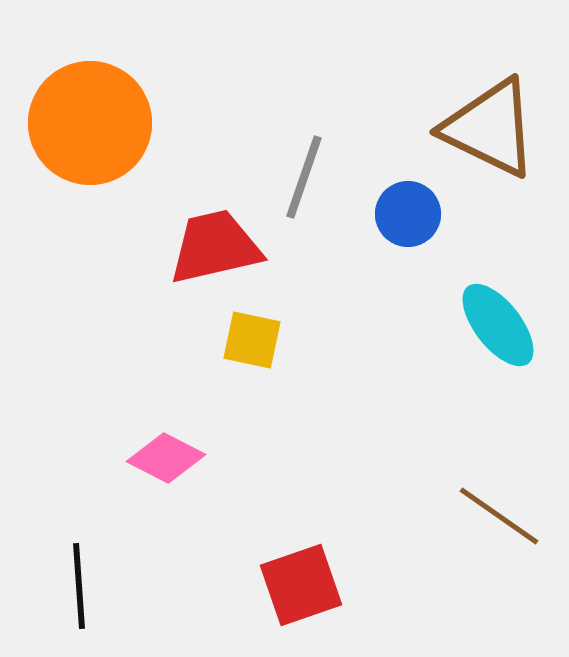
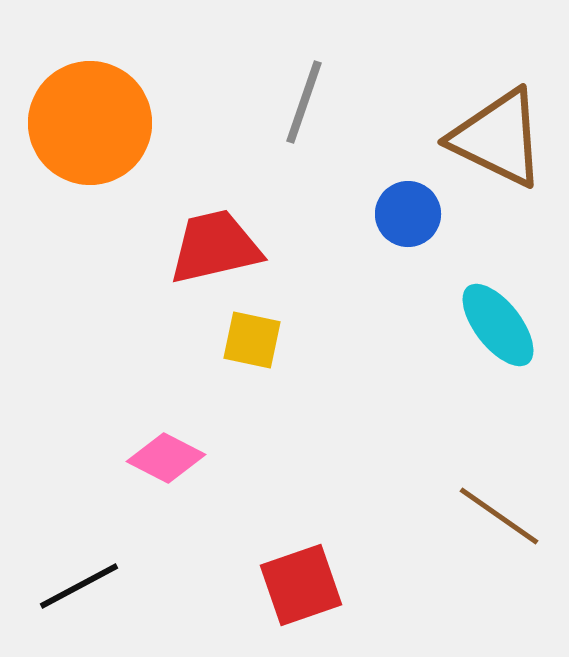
brown triangle: moved 8 px right, 10 px down
gray line: moved 75 px up
black line: rotated 66 degrees clockwise
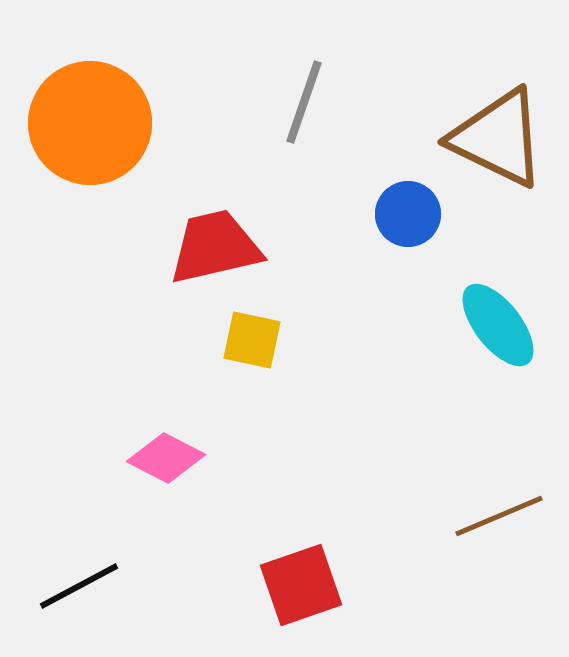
brown line: rotated 58 degrees counterclockwise
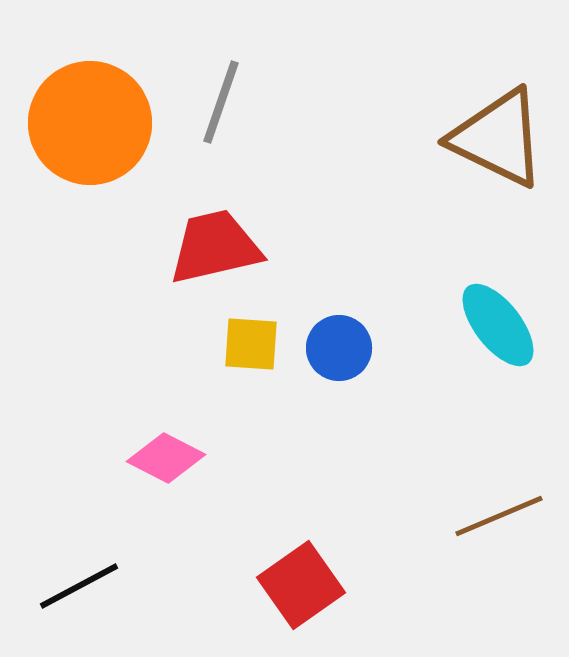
gray line: moved 83 px left
blue circle: moved 69 px left, 134 px down
yellow square: moved 1 px left, 4 px down; rotated 8 degrees counterclockwise
red square: rotated 16 degrees counterclockwise
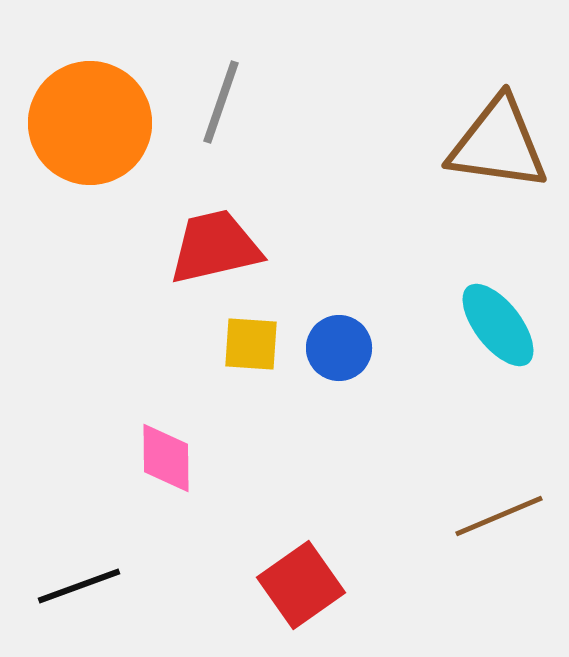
brown triangle: moved 6 px down; rotated 18 degrees counterclockwise
pink diamond: rotated 62 degrees clockwise
black line: rotated 8 degrees clockwise
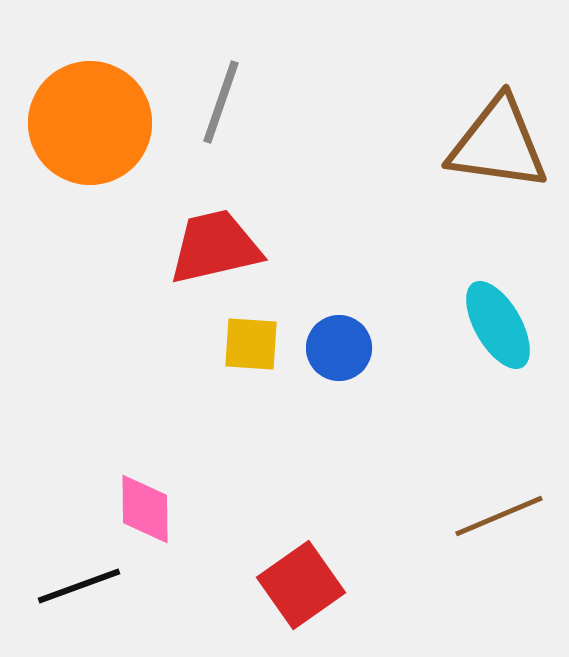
cyan ellipse: rotated 8 degrees clockwise
pink diamond: moved 21 px left, 51 px down
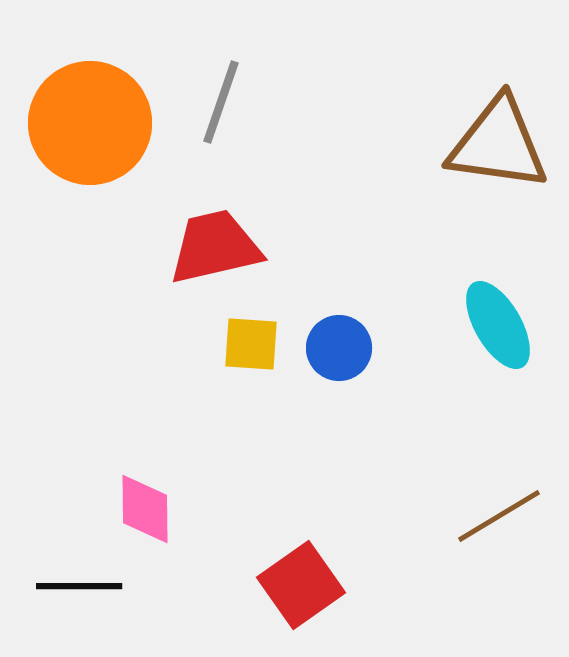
brown line: rotated 8 degrees counterclockwise
black line: rotated 20 degrees clockwise
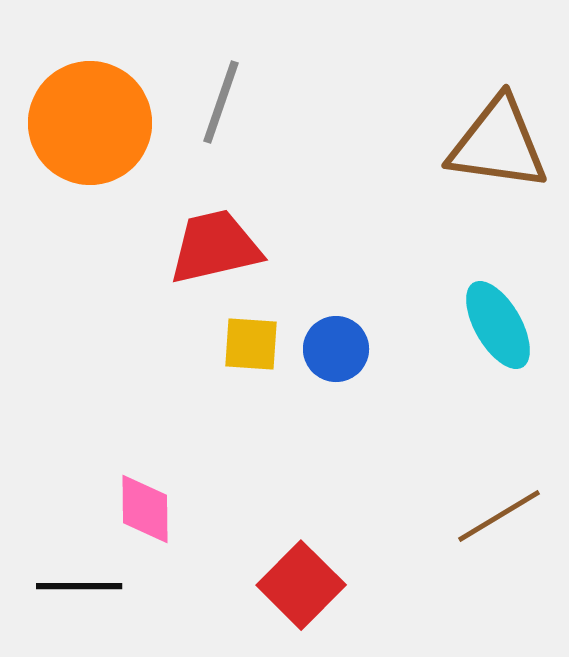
blue circle: moved 3 px left, 1 px down
red square: rotated 10 degrees counterclockwise
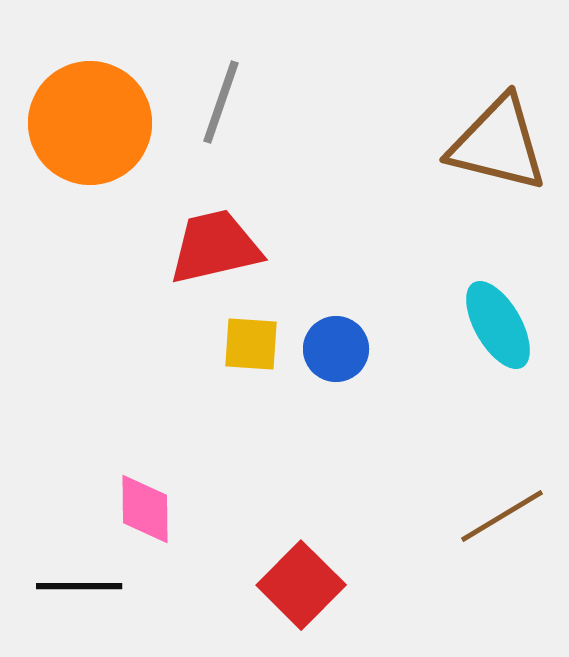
brown triangle: rotated 6 degrees clockwise
brown line: moved 3 px right
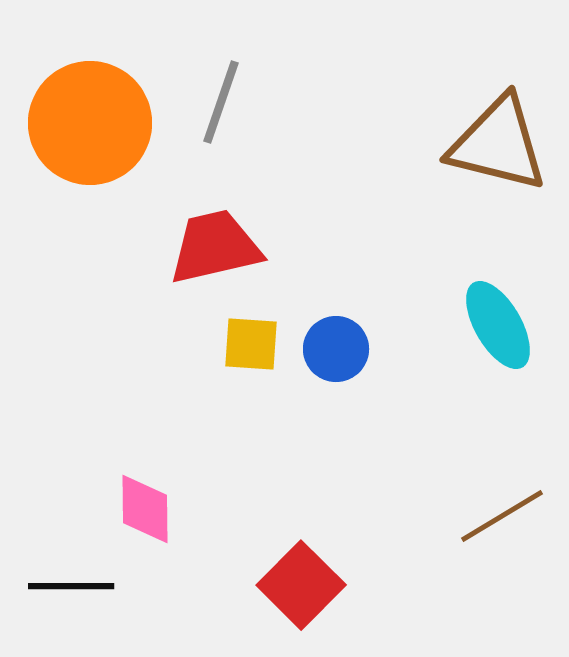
black line: moved 8 px left
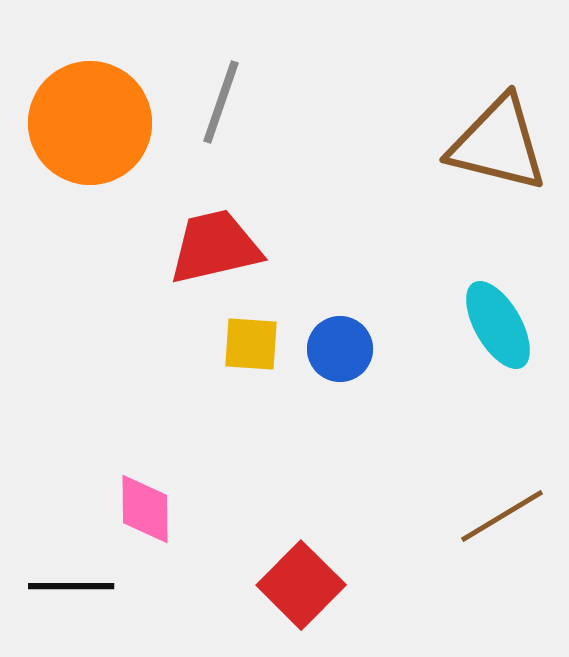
blue circle: moved 4 px right
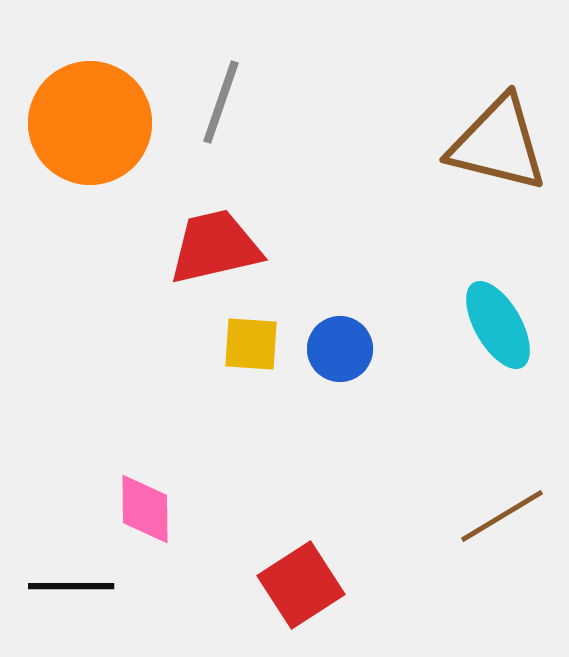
red square: rotated 12 degrees clockwise
